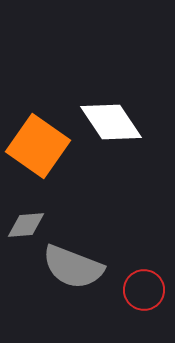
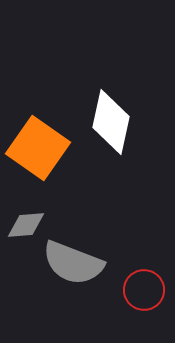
white diamond: rotated 46 degrees clockwise
orange square: moved 2 px down
gray semicircle: moved 4 px up
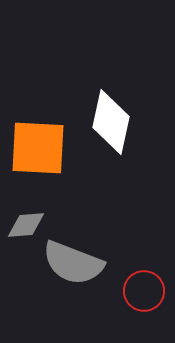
orange square: rotated 32 degrees counterclockwise
red circle: moved 1 px down
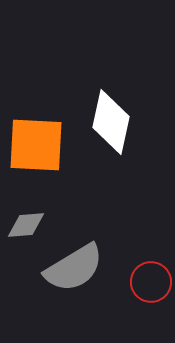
orange square: moved 2 px left, 3 px up
gray semicircle: moved 1 px right, 5 px down; rotated 52 degrees counterclockwise
red circle: moved 7 px right, 9 px up
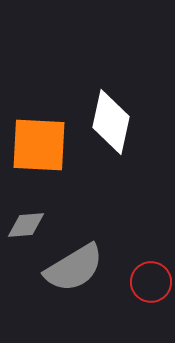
orange square: moved 3 px right
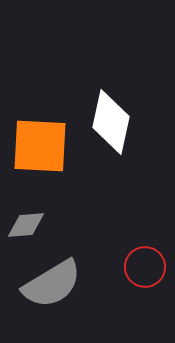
orange square: moved 1 px right, 1 px down
gray semicircle: moved 22 px left, 16 px down
red circle: moved 6 px left, 15 px up
